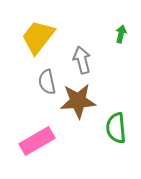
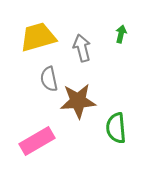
yellow trapezoid: rotated 36 degrees clockwise
gray arrow: moved 12 px up
gray semicircle: moved 2 px right, 3 px up
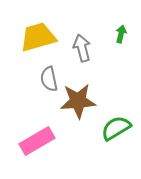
green semicircle: rotated 64 degrees clockwise
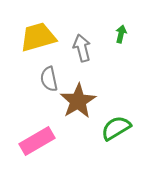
brown star: rotated 27 degrees counterclockwise
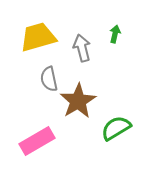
green arrow: moved 6 px left
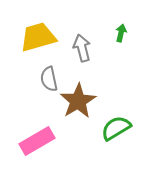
green arrow: moved 6 px right, 1 px up
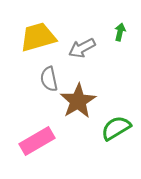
green arrow: moved 1 px left, 1 px up
gray arrow: rotated 104 degrees counterclockwise
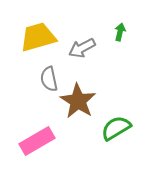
brown star: rotated 9 degrees counterclockwise
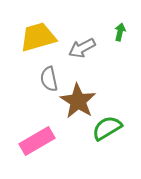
green semicircle: moved 9 px left
